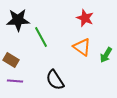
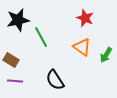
black star: rotated 10 degrees counterclockwise
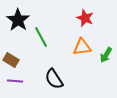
black star: rotated 25 degrees counterclockwise
orange triangle: rotated 42 degrees counterclockwise
black semicircle: moved 1 px left, 1 px up
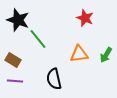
black star: rotated 15 degrees counterclockwise
green line: moved 3 px left, 2 px down; rotated 10 degrees counterclockwise
orange triangle: moved 3 px left, 7 px down
brown rectangle: moved 2 px right
black semicircle: rotated 20 degrees clockwise
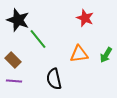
brown rectangle: rotated 14 degrees clockwise
purple line: moved 1 px left
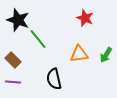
purple line: moved 1 px left, 1 px down
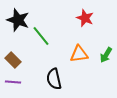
green line: moved 3 px right, 3 px up
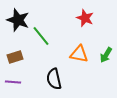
orange triangle: rotated 18 degrees clockwise
brown rectangle: moved 2 px right, 3 px up; rotated 63 degrees counterclockwise
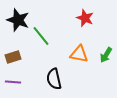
brown rectangle: moved 2 px left
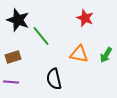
purple line: moved 2 px left
